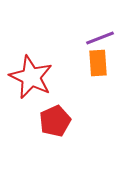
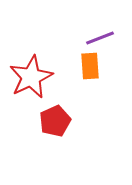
orange rectangle: moved 8 px left, 3 px down
red star: rotated 21 degrees clockwise
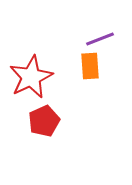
purple line: moved 1 px down
red pentagon: moved 11 px left
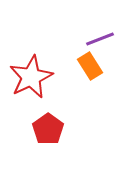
orange rectangle: rotated 28 degrees counterclockwise
red pentagon: moved 4 px right, 8 px down; rotated 12 degrees counterclockwise
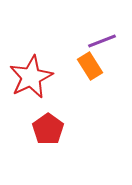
purple line: moved 2 px right, 2 px down
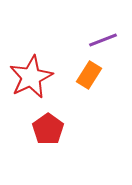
purple line: moved 1 px right, 1 px up
orange rectangle: moved 1 px left, 9 px down; rotated 64 degrees clockwise
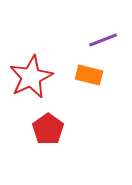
orange rectangle: rotated 72 degrees clockwise
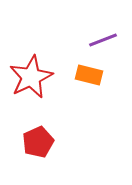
red pentagon: moved 10 px left, 13 px down; rotated 12 degrees clockwise
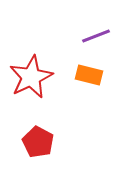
purple line: moved 7 px left, 4 px up
red pentagon: rotated 20 degrees counterclockwise
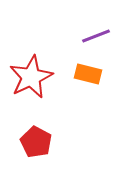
orange rectangle: moved 1 px left, 1 px up
red pentagon: moved 2 px left
